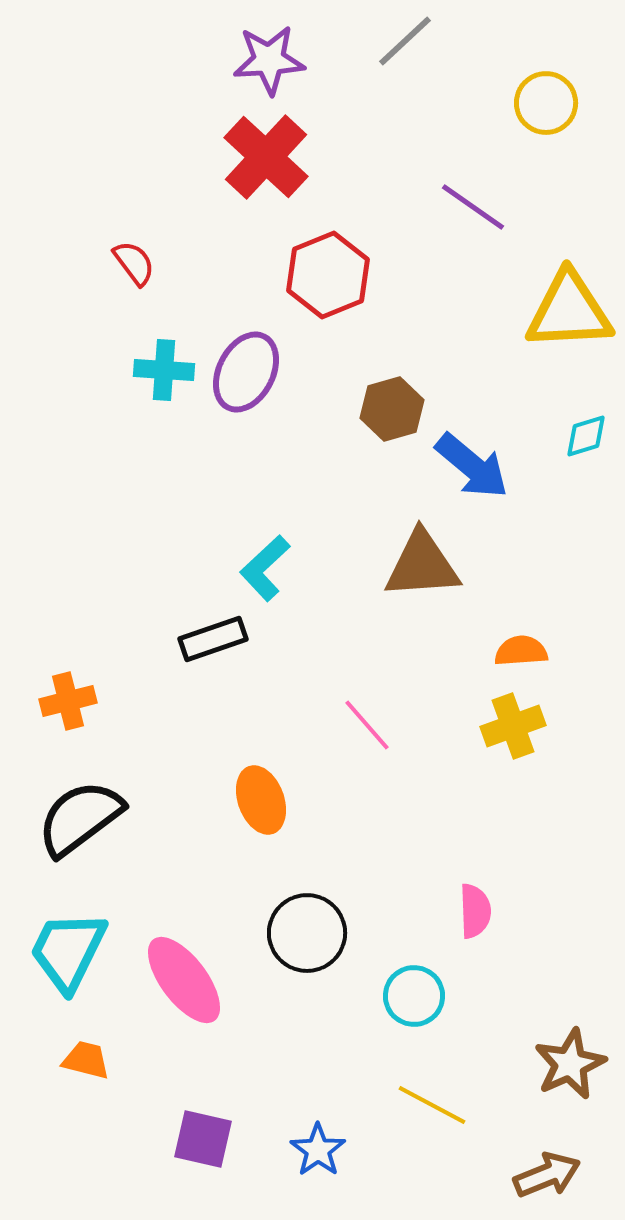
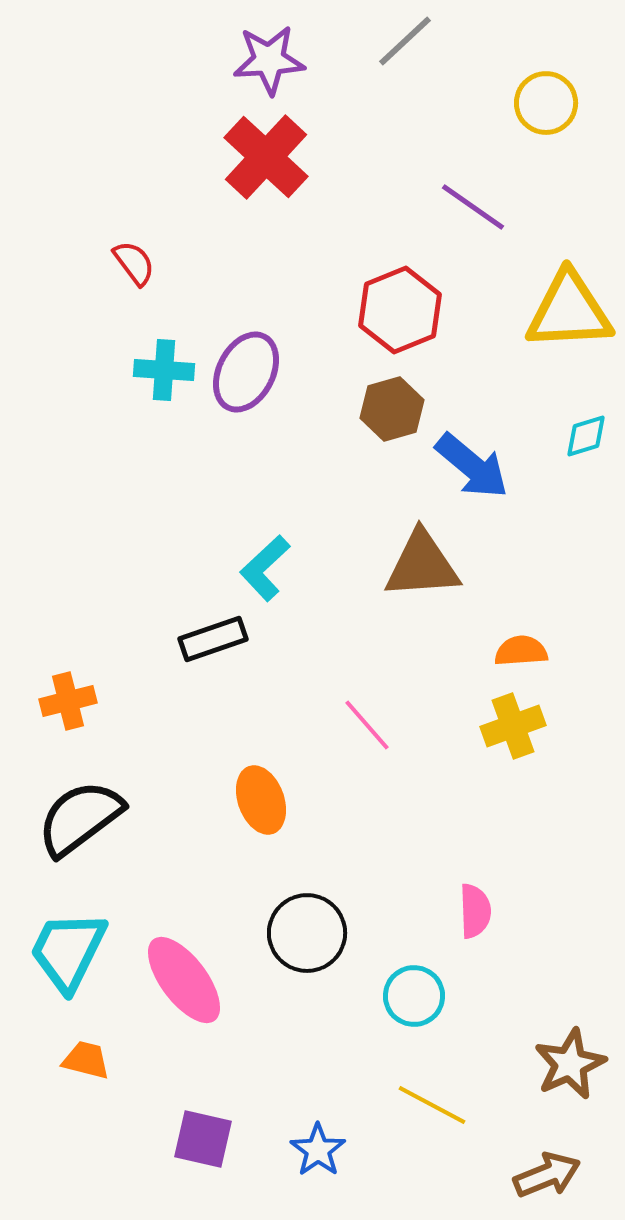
red hexagon: moved 72 px right, 35 px down
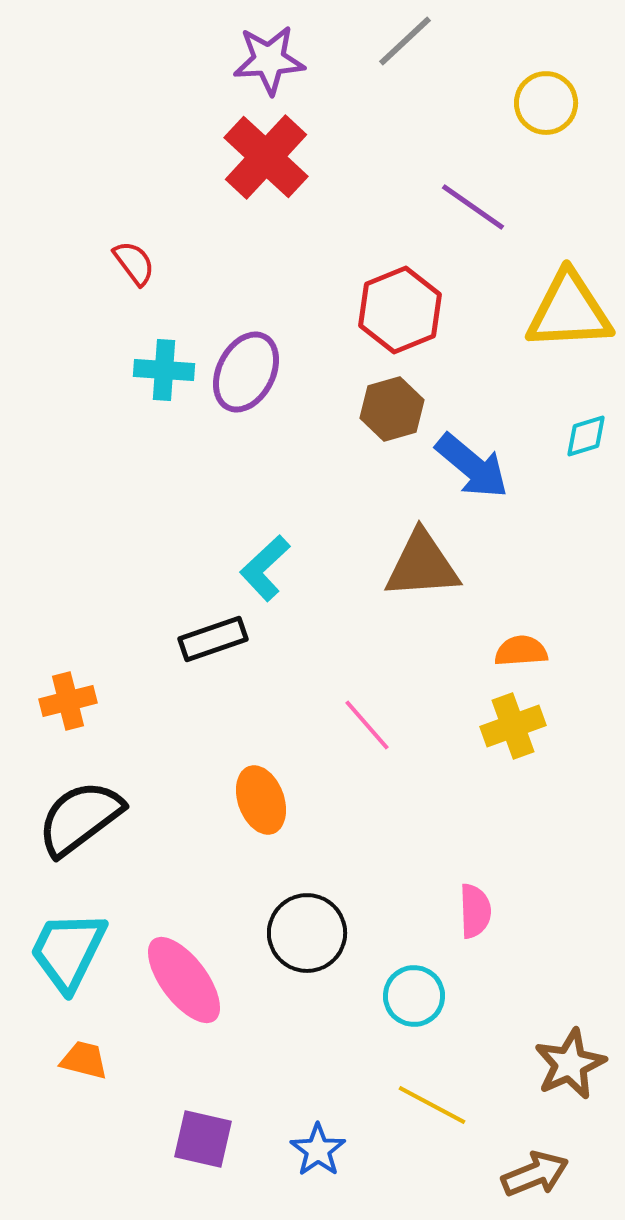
orange trapezoid: moved 2 px left
brown arrow: moved 12 px left, 1 px up
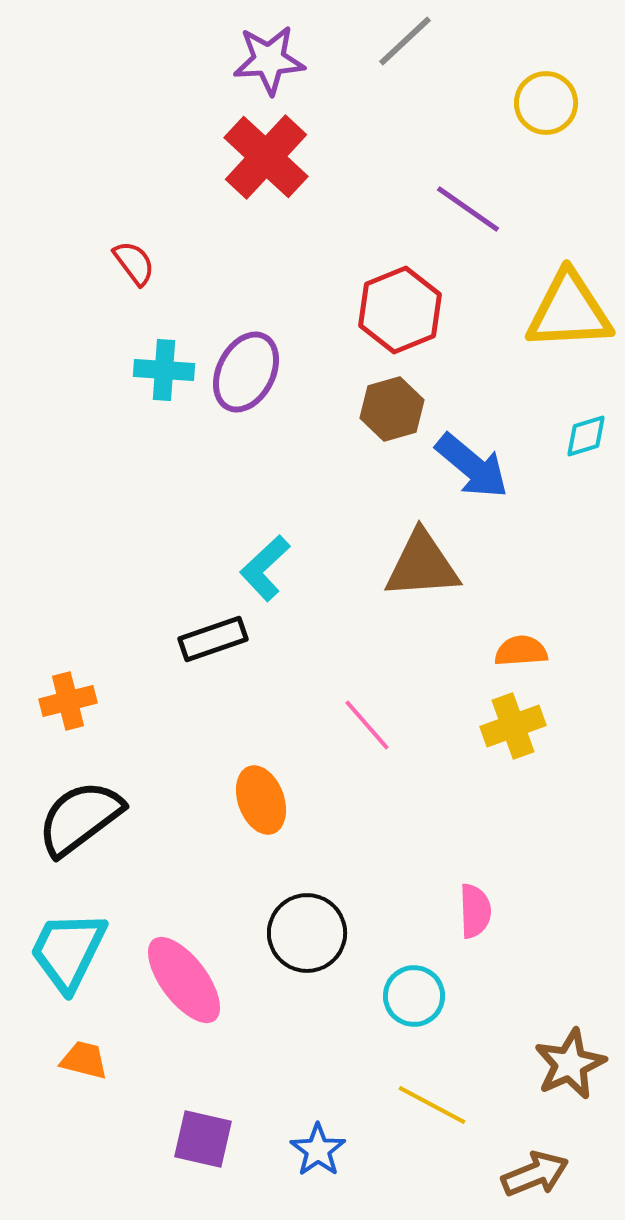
purple line: moved 5 px left, 2 px down
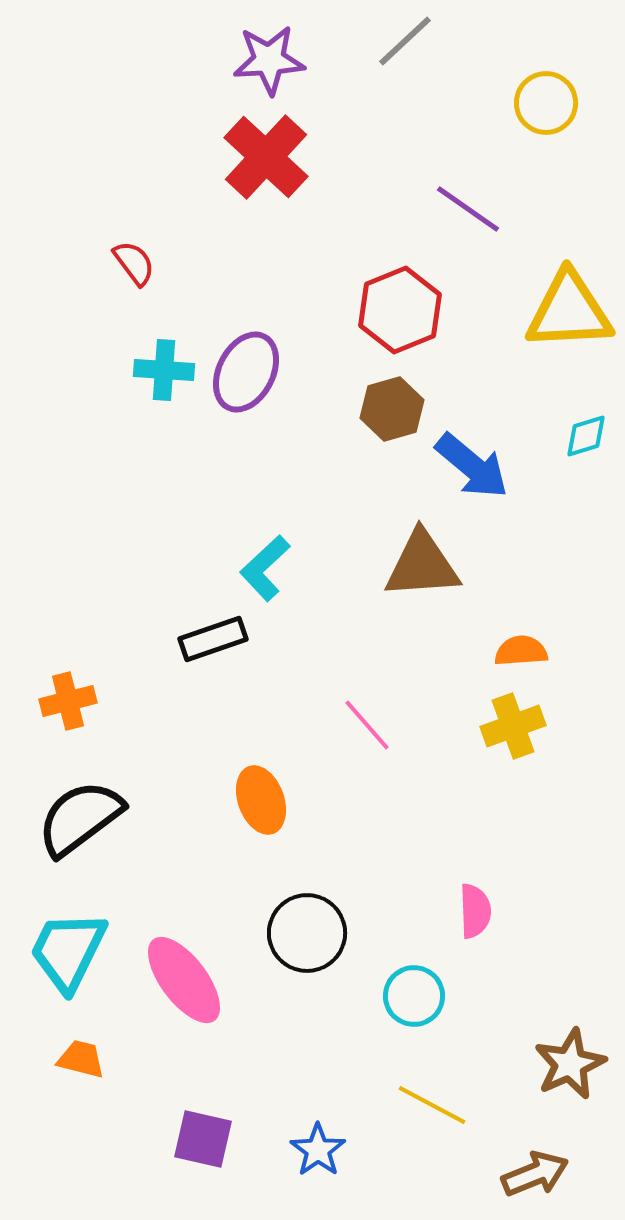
orange trapezoid: moved 3 px left, 1 px up
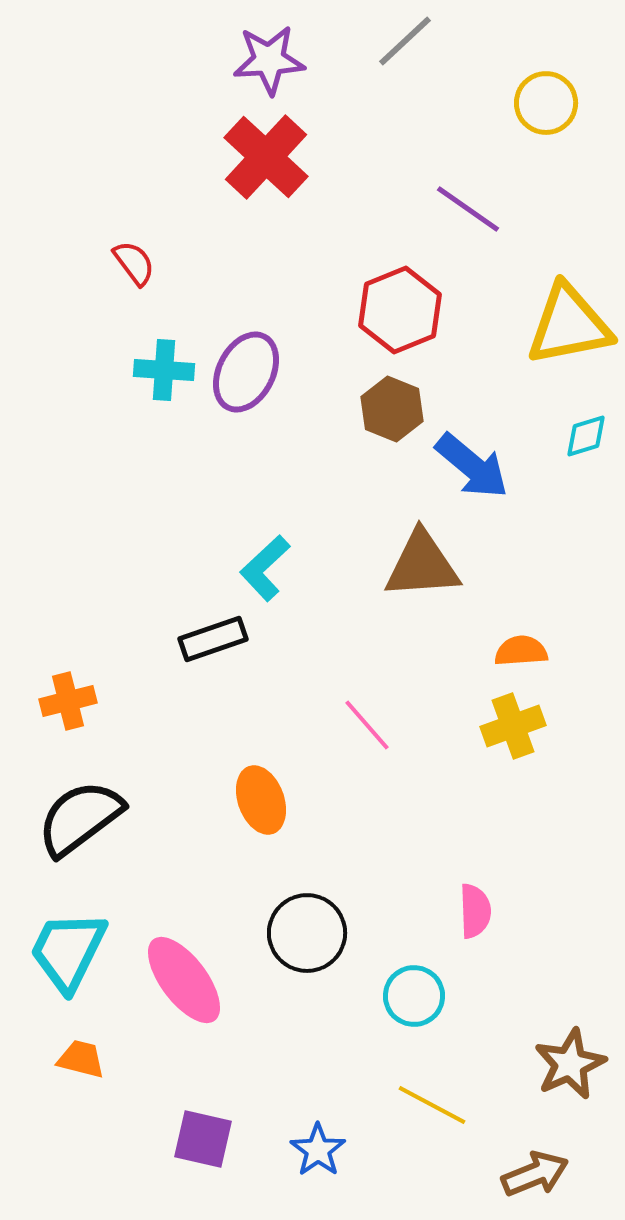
yellow triangle: moved 14 px down; rotated 8 degrees counterclockwise
brown hexagon: rotated 22 degrees counterclockwise
